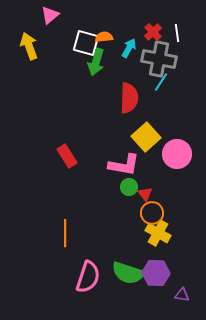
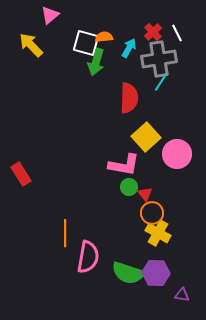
white line: rotated 18 degrees counterclockwise
yellow arrow: moved 2 px right, 1 px up; rotated 24 degrees counterclockwise
gray cross: rotated 20 degrees counterclockwise
red rectangle: moved 46 px left, 18 px down
pink semicircle: moved 20 px up; rotated 8 degrees counterclockwise
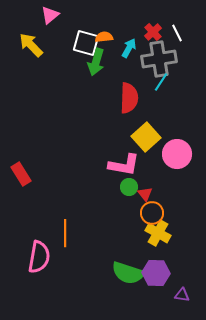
pink semicircle: moved 49 px left
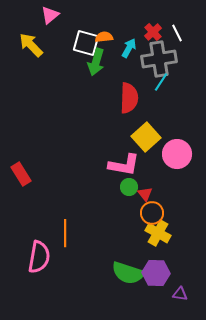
purple triangle: moved 2 px left, 1 px up
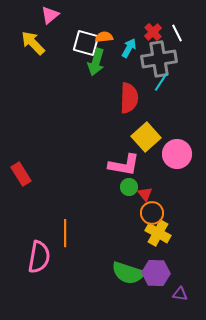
yellow arrow: moved 2 px right, 2 px up
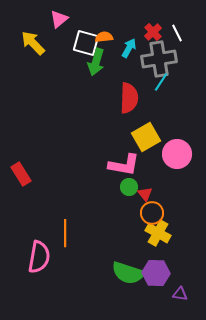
pink triangle: moved 9 px right, 4 px down
yellow square: rotated 12 degrees clockwise
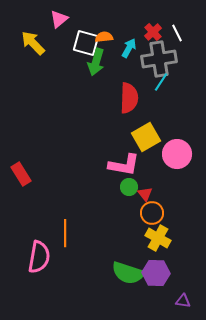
yellow cross: moved 5 px down
purple triangle: moved 3 px right, 7 px down
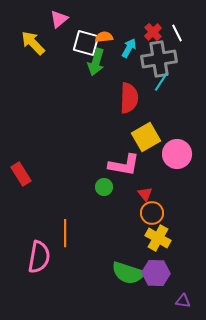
green circle: moved 25 px left
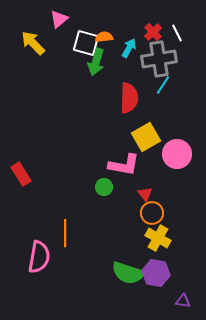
cyan line: moved 2 px right, 3 px down
purple hexagon: rotated 8 degrees clockwise
